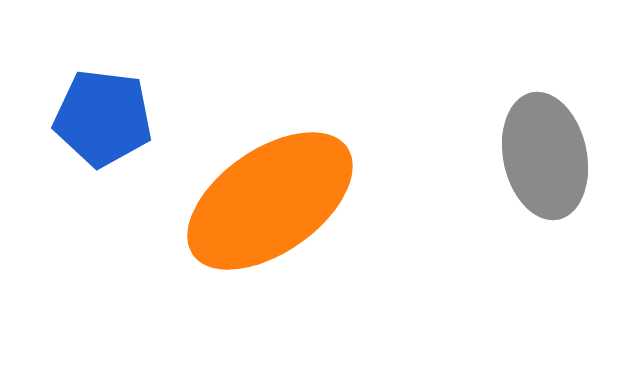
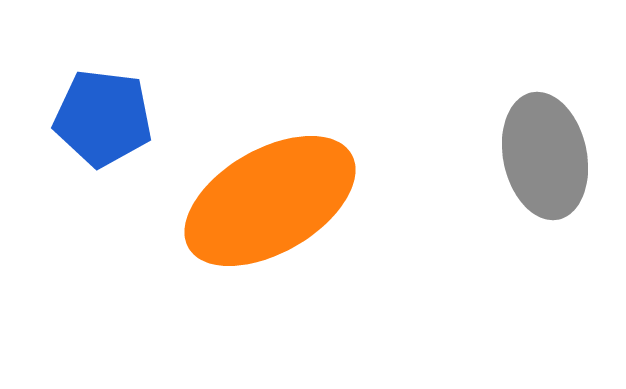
orange ellipse: rotated 5 degrees clockwise
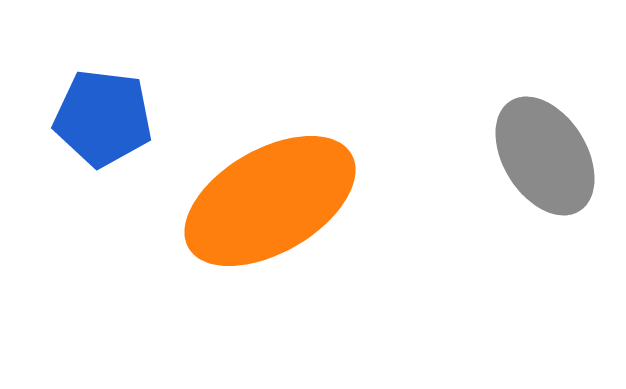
gray ellipse: rotated 20 degrees counterclockwise
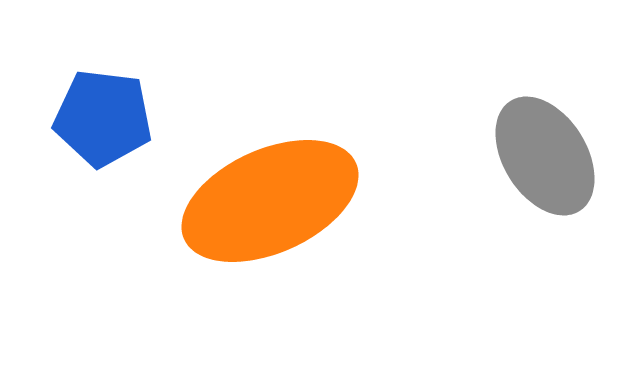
orange ellipse: rotated 6 degrees clockwise
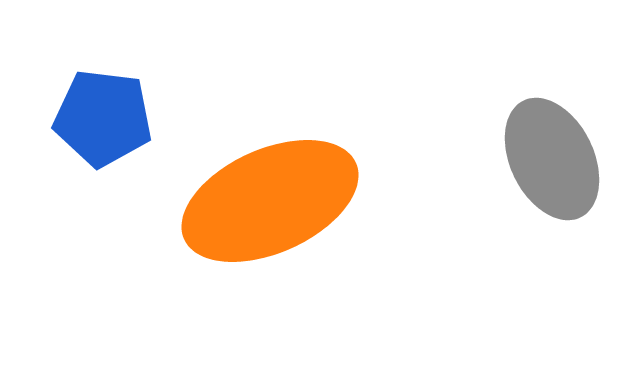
gray ellipse: moved 7 px right, 3 px down; rotated 6 degrees clockwise
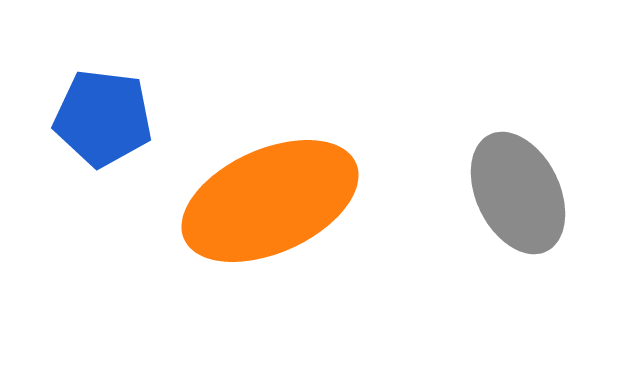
gray ellipse: moved 34 px left, 34 px down
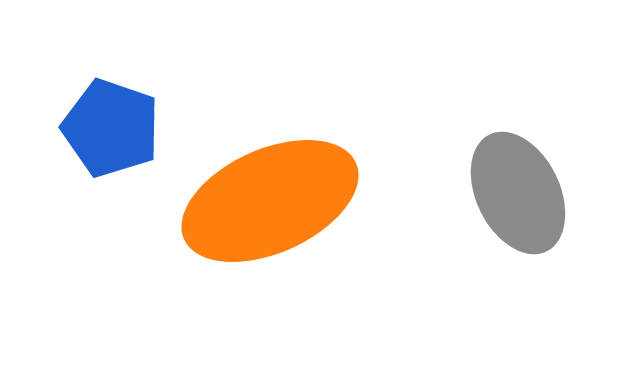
blue pentagon: moved 8 px right, 10 px down; rotated 12 degrees clockwise
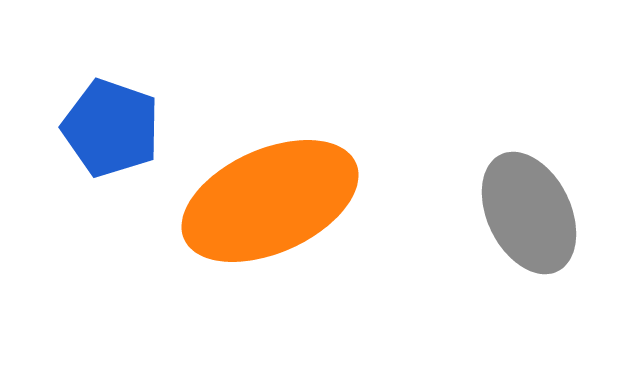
gray ellipse: moved 11 px right, 20 px down
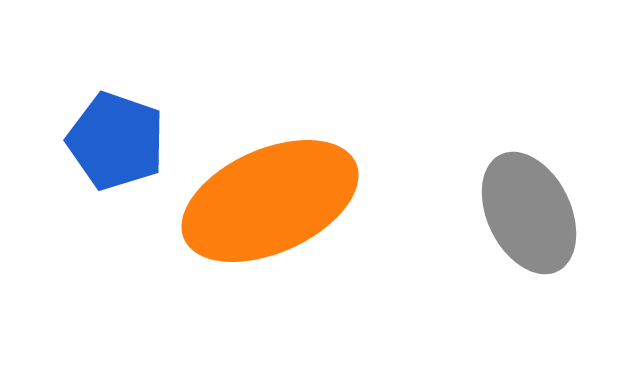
blue pentagon: moved 5 px right, 13 px down
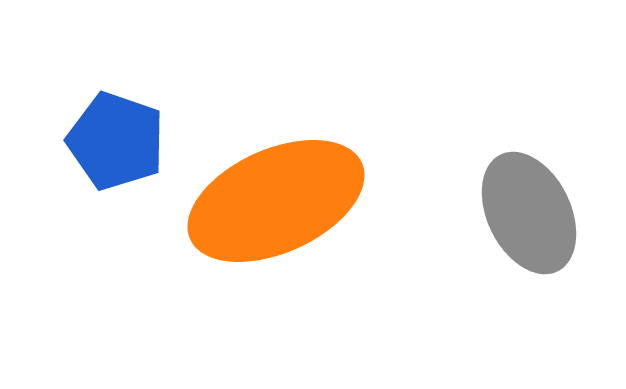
orange ellipse: moved 6 px right
